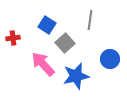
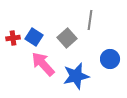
blue square: moved 13 px left, 12 px down
gray square: moved 2 px right, 5 px up
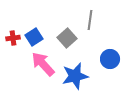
blue square: rotated 24 degrees clockwise
blue star: moved 1 px left
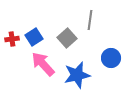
red cross: moved 1 px left, 1 px down
blue circle: moved 1 px right, 1 px up
blue star: moved 2 px right, 1 px up
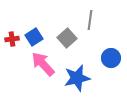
blue star: moved 3 px down
